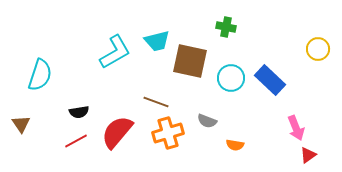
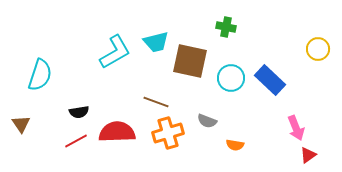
cyan trapezoid: moved 1 px left, 1 px down
red semicircle: rotated 48 degrees clockwise
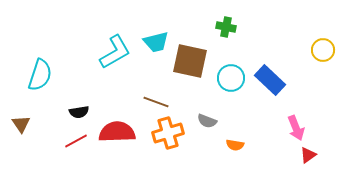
yellow circle: moved 5 px right, 1 px down
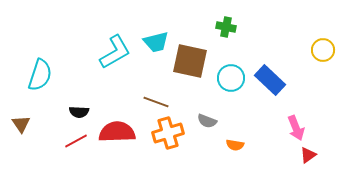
black semicircle: rotated 12 degrees clockwise
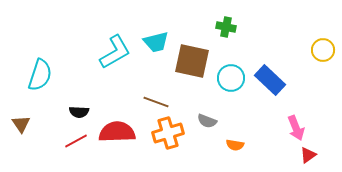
brown square: moved 2 px right
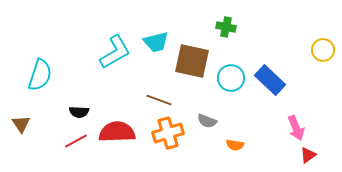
brown line: moved 3 px right, 2 px up
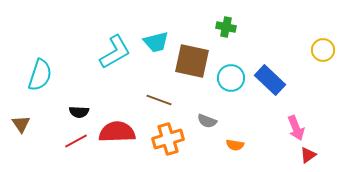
orange cross: moved 6 px down
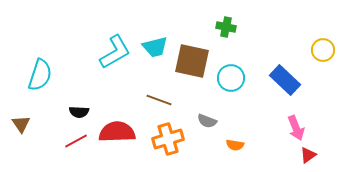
cyan trapezoid: moved 1 px left, 5 px down
blue rectangle: moved 15 px right
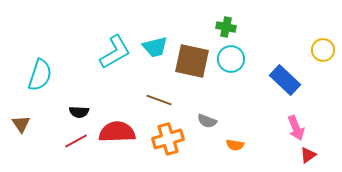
cyan circle: moved 19 px up
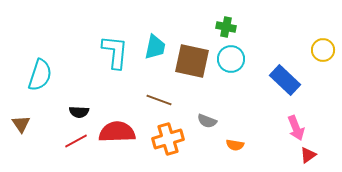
cyan trapezoid: rotated 64 degrees counterclockwise
cyan L-shape: rotated 54 degrees counterclockwise
